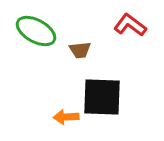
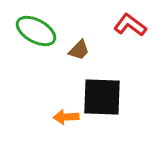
brown trapezoid: moved 1 px left; rotated 40 degrees counterclockwise
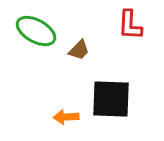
red L-shape: rotated 124 degrees counterclockwise
black square: moved 9 px right, 2 px down
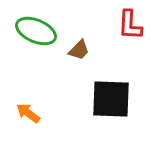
green ellipse: rotated 6 degrees counterclockwise
orange arrow: moved 38 px left, 4 px up; rotated 40 degrees clockwise
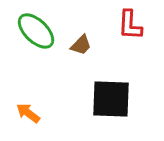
green ellipse: rotated 21 degrees clockwise
brown trapezoid: moved 2 px right, 5 px up
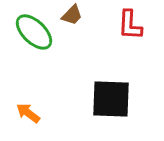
green ellipse: moved 2 px left, 1 px down
brown trapezoid: moved 9 px left, 30 px up
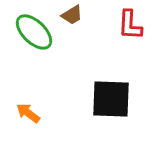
brown trapezoid: rotated 15 degrees clockwise
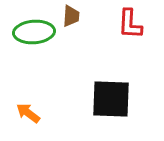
brown trapezoid: moved 1 px left, 1 px down; rotated 55 degrees counterclockwise
red L-shape: moved 1 px up
green ellipse: rotated 48 degrees counterclockwise
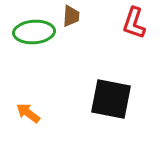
red L-shape: moved 4 px right, 1 px up; rotated 16 degrees clockwise
black square: rotated 9 degrees clockwise
